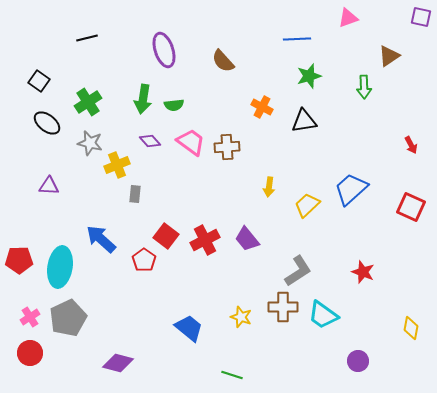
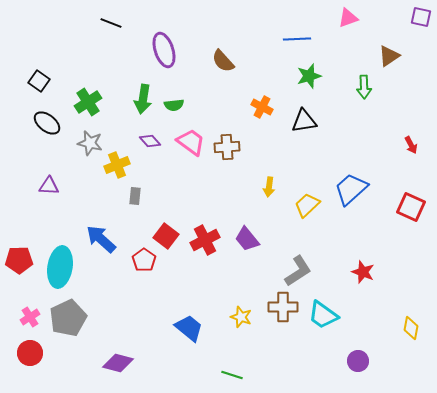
black line at (87, 38): moved 24 px right, 15 px up; rotated 35 degrees clockwise
gray rectangle at (135, 194): moved 2 px down
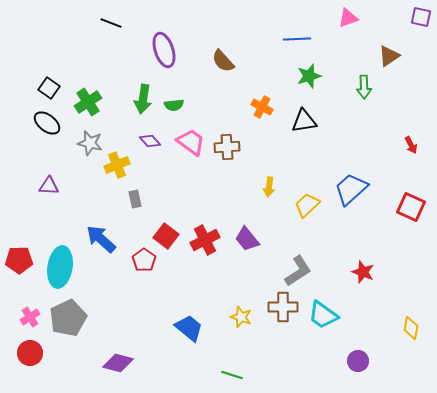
black square at (39, 81): moved 10 px right, 7 px down
gray rectangle at (135, 196): moved 3 px down; rotated 18 degrees counterclockwise
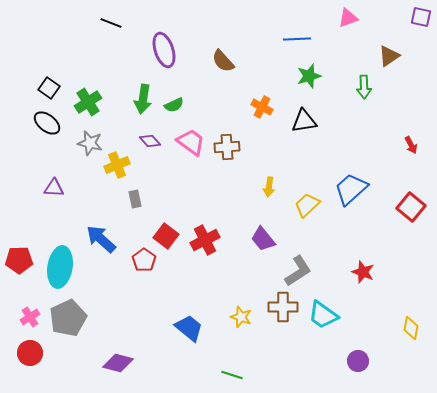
green semicircle at (174, 105): rotated 18 degrees counterclockwise
purple triangle at (49, 186): moved 5 px right, 2 px down
red square at (411, 207): rotated 16 degrees clockwise
purple trapezoid at (247, 239): moved 16 px right
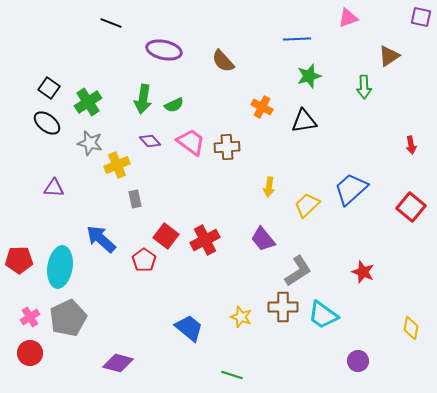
purple ellipse at (164, 50): rotated 60 degrees counterclockwise
red arrow at (411, 145): rotated 18 degrees clockwise
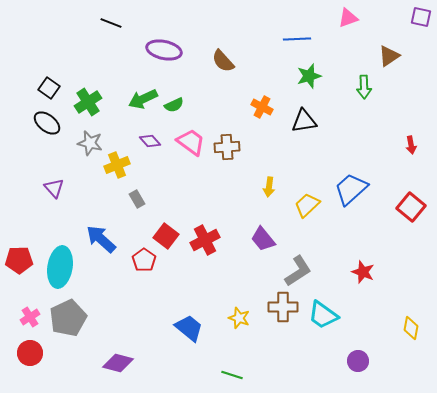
green arrow at (143, 99): rotated 56 degrees clockwise
purple triangle at (54, 188): rotated 45 degrees clockwise
gray rectangle at (135, 199): moved 2 px right; rotated 18 degrees counterclockwise
yellow star at (241, 317): moved 2 px left, 1 px down
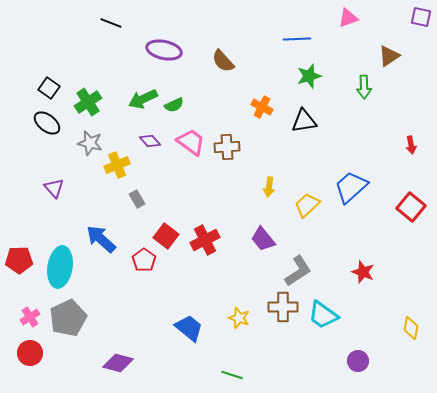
blue trapezoid at (351, 189): moved 2 px up
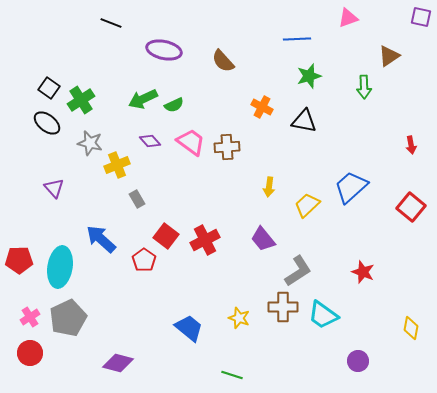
green cross at (88, 102): moved 7 px left, 2 px up
black triangle at (304, 121): rotated 20 degrees clockwise
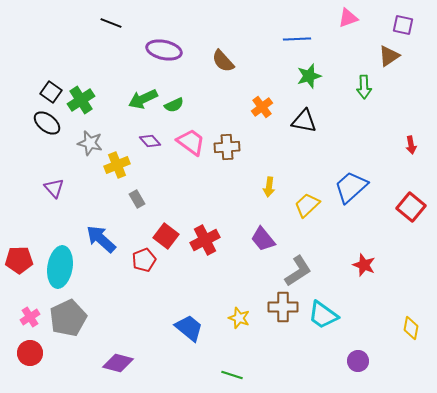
purple square at (421, 17): moved 18 px left, 8 px down
black square at (49, 88): moved 2 px right, 4 px down
orange cross at (262, 107): rotated 25 degrees clockwise
red pentagon at (144, 260): rotated 15 degrees clockwise
red star at (363, 272): moved 1 px right, 7 px up
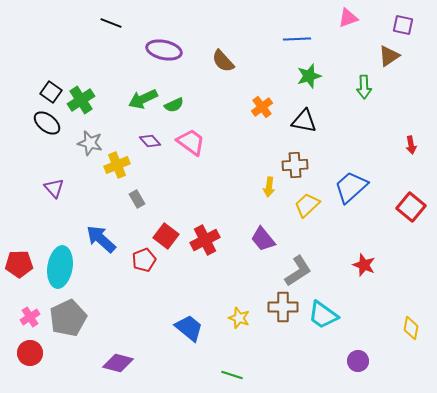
brown cross at (227, 147): moved 68 px right, 18 px down
red pentagon at (19, 260): moved 4 px down
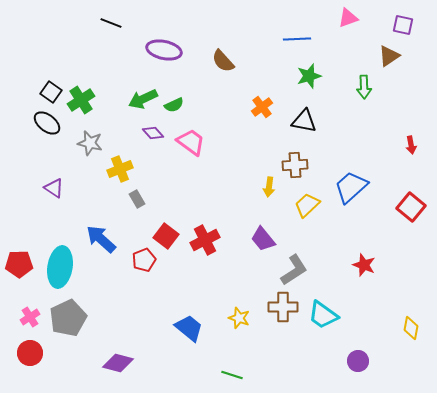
purple diamond at (150, 141): moved 3 px right, 8 px up
yellow cross at (117, 165): moved 3 px right, 4 px down
purple triangle at (54, 188): rotated 15 degrees counterclockwise
gray L-shape at (298, 271): moved 4 px left, 1 px up
